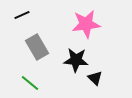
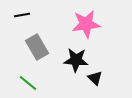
black line: rotated 14 degrees clockwise
green line: moved 2 px left
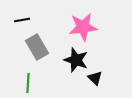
black line: moved 5 px down
pink star: moved 3 px left, 3 px down
black star: rotated 15 degrees clockwise
green line: rotated 54 degrees clockwise
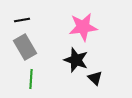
gray rectangle: moved 12 px left
green line: moved 3 px right, 4 px up
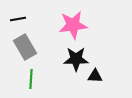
black line: moved 4 px left, 1 px up
pink star: moved 10 px left, 2 px up
black star: moved 1 px up; rotated 20 degrees counterclockwise
black triangle: moved 2 px up; rotated 42 degrees counterclockwise
